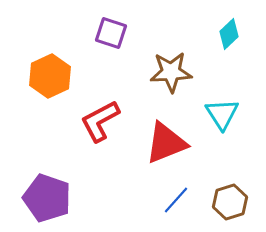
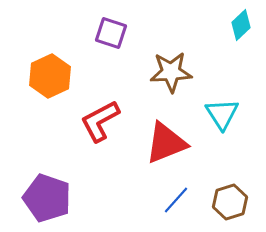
cyan diamond: moved 12 px right, 9 px up
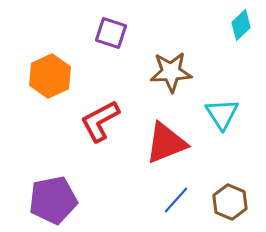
purple pentagon: moved 6 px right, 2 px down; rotated 30 degrees counterclockwise
brown hexagon: rotated 20 degrees counterclockwise
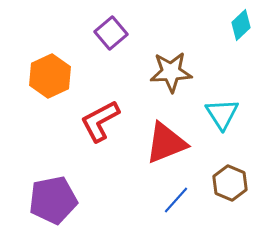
purple square: rotated 32 degrees clockwise
brown hexagon: moved 19 px up
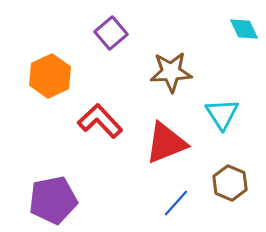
cyan diamond: moved 3 px right, 4 px down; rotated 72 degrees counterclockwise
red L-shape: rotated 75 degrees clockwise
blue line: moved 3 px down
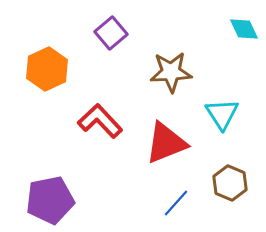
orange hexagon: moved 3 px left, 7 px up
purple pentagon: moved 3 px left
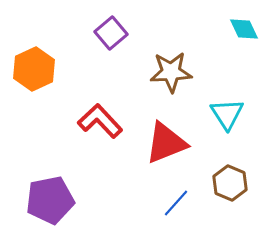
orange hexagon: moved 13 px left
cyan triangle: moved 5 px right
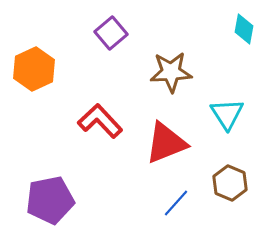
cyan diamond: rotated 36 degrees clockwise
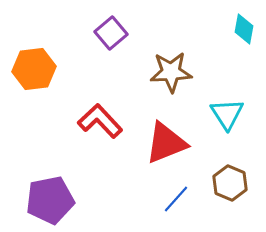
orange hexagon: rotated 18 degrees clockwise
blue line: moved 4 px up
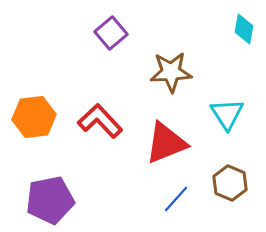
orange hexagon: moved 48 px down
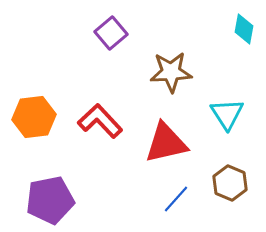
red triangle: rotated 9 degrees clockwise
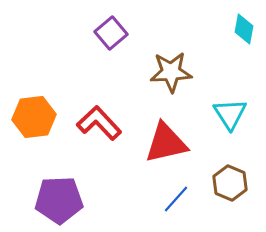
cyan triangle: moved 3 px right
red L-shape: moved 1 px left, 2 px down
purple pentagon: moved 9 px right; rotated 9 degrees clockwise
